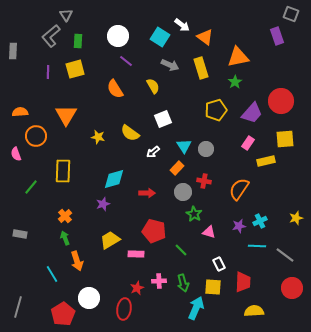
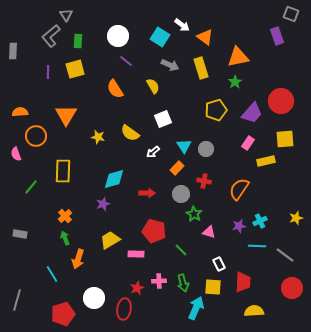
gray circle at (183, 192): moved 2 px left, 2 px down
orange arrow at (77, 261): moved 1 px right, 2 px up; rotated 36 degrees clockwise
white circle at (89, 298): moved 5 px right
gray line at (18, 307): moved 1 px left, 7 px up
red pentagon at (63, 314): rotated 15 degrees clockwise
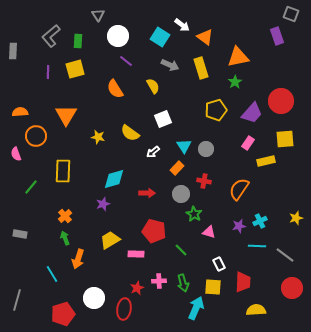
gray triangle at (66, 15): moved 32 px right
yellow semicircle at (254, 311): moved 2 px right, 1 px up
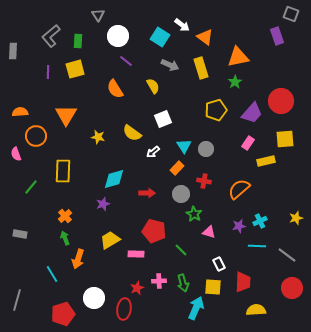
yellow semicircle at (130, 133): moved 2 px right
orange semicircle at (239, 189): rotated 15 degrees clockwise
gray line at (285, 255): moved 2 px right
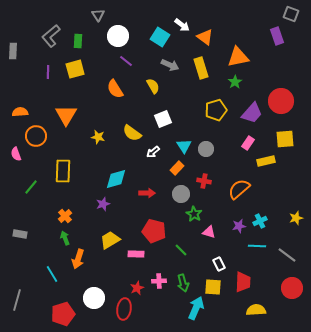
cyan diamond at (114, 179): moved 2 px right
